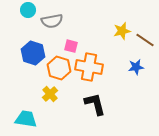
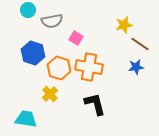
yellow star: moved 2 px right, 6 px up
brown line: moved 5 px left, 4 px down
pink square: moved 5 px right, 8 px up; rotated 16 degrees clockwise
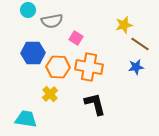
blue hexagon: rotated 20 degrees counterclockwise
orange hexagon: moved 1 px left, 1 px up; rotated 15 degrees counterclockwise
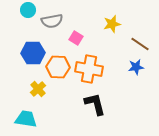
yellow star: moved 12 px left, 1 px up
orange cross: moved 2 px down
yellow cross: moved 12 px left, 5 px up
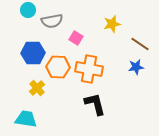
yellow cross: moved 1 px left, 1 px up
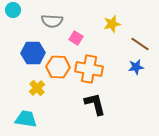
cyan circle: moved 15 px left
gray semicircle: rotated 15 degrees clockwise
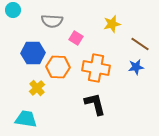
orange cross: moved 7 px right, 1 px up
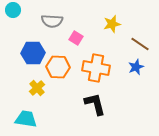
blue star: rotated 14 degrees counterclockwise
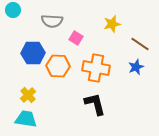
orange hexagon: moved 1 px up
yellow cross: moved 9 px left, 7 px down
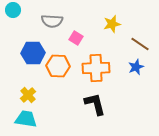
orange cross: rotated 12 degrees counterclockwise
